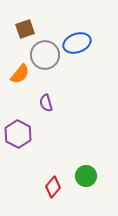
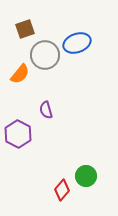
purple semicircle: moved 7 px down
red diamond: moved 9 px right, 3 px down
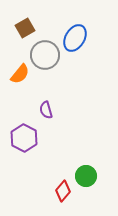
brown square: moved 1 px up; rotated 12 degrees counterclockwise
blue ellipse: moved 2 px left, 5 px up; rotated 40 degrees counterclockwise
purple hexagon: moved 6 px right, 4 px down
red diamond: moved 1 px right, 1 px down
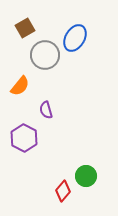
orange semicircle: moved 12 px down
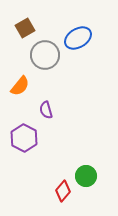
blue ellipse: moved 3 px right; rotated 28 degrees clockwise
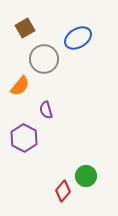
gray circle: moved 1 px left, 4 px down
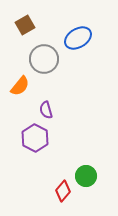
brown square: moved 3 px up
purple hexagon: moved 11 px right
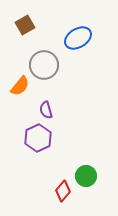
gray circle: moved 6 px down
purple hexagon: moved 3 px right; rotated 8 degrees clockwise
